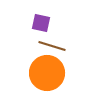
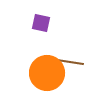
brown line: moved 18 px right, 16 px down; rotated 8 degrees counterclockwise
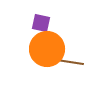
orange circle: moved 24 px up
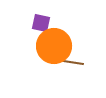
orange circle: moved 7 px right, 3 px up
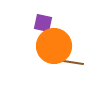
purple square: moved 2 px right
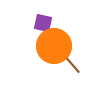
brown line: rotated 40 degrees clockwise
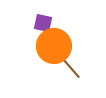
brown line: moved 5 px down
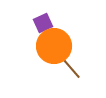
purple square: rotated 36 degrees counterclockwise
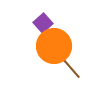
purple square: rotated 18 degrees counterclockwise
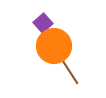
brown line: moved 5 px down; rotated 8 degrees clockwise
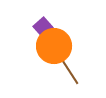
purple square: moved 4 px down
